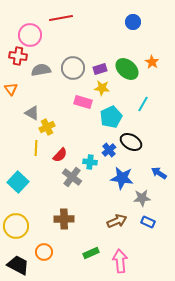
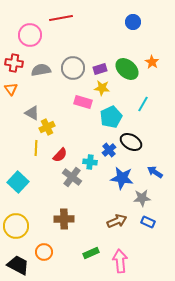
red cross: moved 4 px left, 7 px down
blue arrow: moved 4 px left, 1 px up
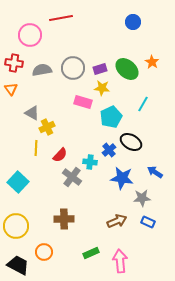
gray semicircle: moved 1 px right
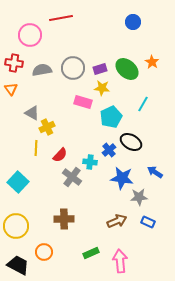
gray star: moved 3 px left, 1 px up
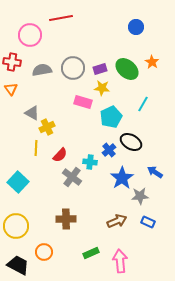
blue circle: moved 3 px right, 5 px down
red cross: moved 2 px left, 1 px up
blue star: rotated 30 degrees clockwise
gray star: moved 1 px right, 1 px up
brown cross: moved 2 px right
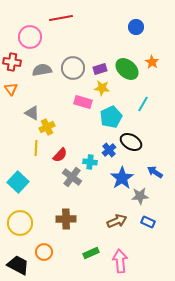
pink circle: moved 2 px down
yellow circle: moved 4 px right, 3 px up
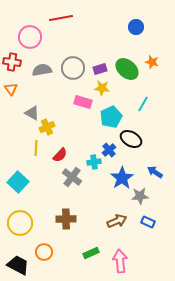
orange star: rotated 16 degrees counterclockwise
black ellipse: moved 3 px up
cyan cross: moved 4 px right; rotated 16 degrees counterclockwise
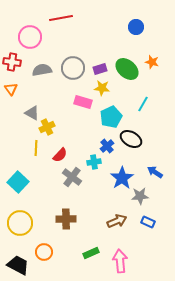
blue cross: moved 2 px left, 4 px up
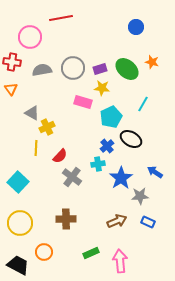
red semicircle: moved 1 px down
cyan cross: moved 4 px right, 2 px down
blue star: moved 1 px left
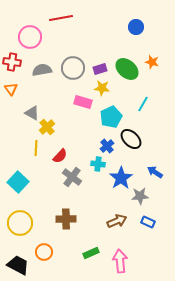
yellow cross: rotated 14 degrees counterclockwise
black ellipse: rotated 15 degrees clockwise
cyan cross: rotated 16 degrees clockwise
